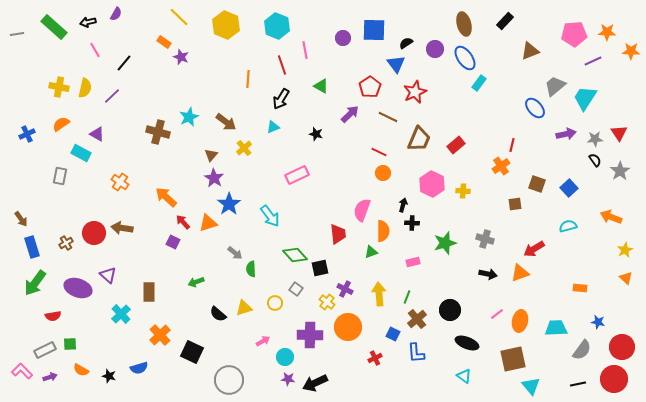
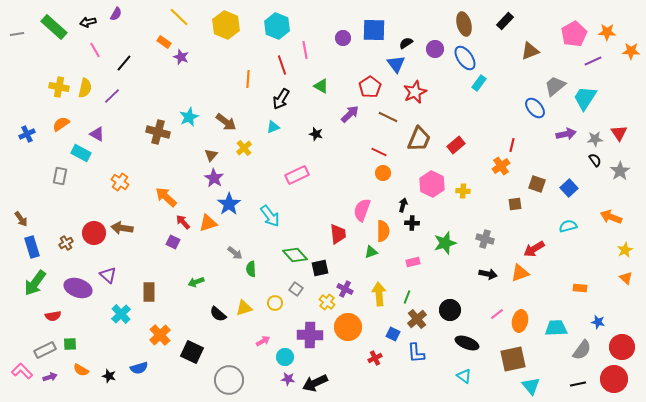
pink pentagon at (574, 34): rotated 25 degrees counterclockwise
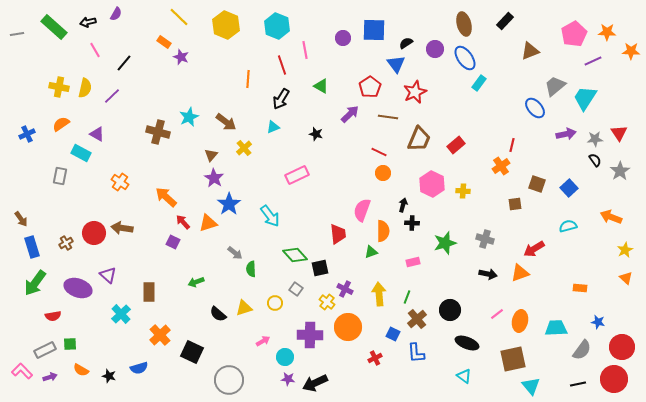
brown line at (388, 117): rotated 18 degrees counterclockwise
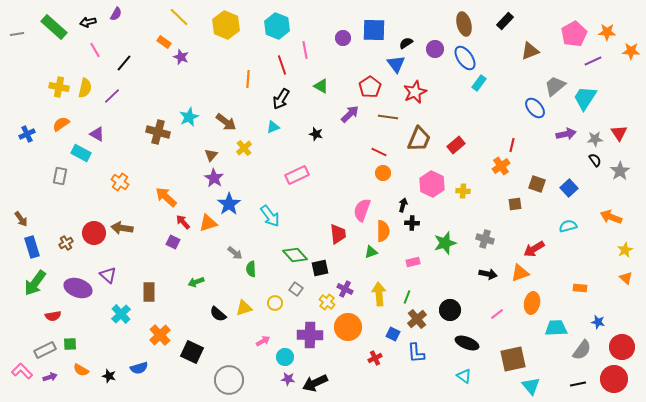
orange ellipse at (520, 321): moved 12 px right, 18 px up
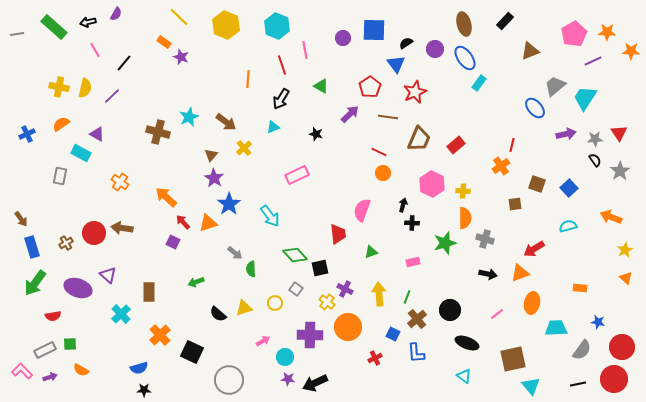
orange semicircle at (383, 231): moved 82 px right, 13 px up
black star at (109, 376): moved 35 px right, 14 px down; rotated 16 degrees counterclockwise
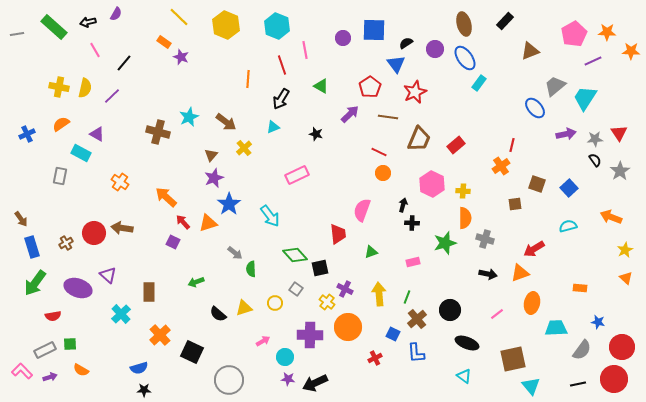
purple star at (214, 178): rotated 18 degrees clockwise
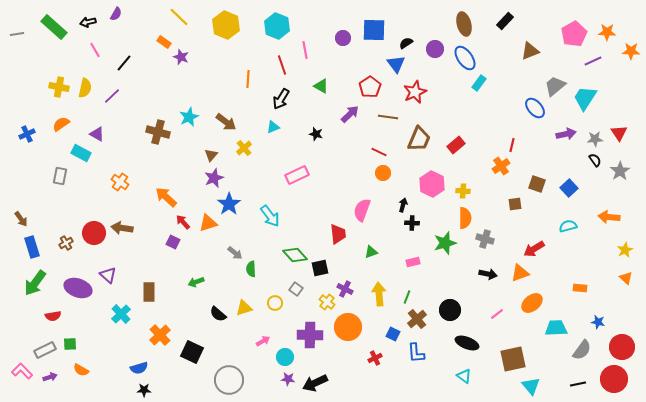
orange arrow at (611, 217): moved 2 px left; rotated 15 degrees counterclockwise
orange ellipse at (532, 303): rotated 40 degrees clockwise
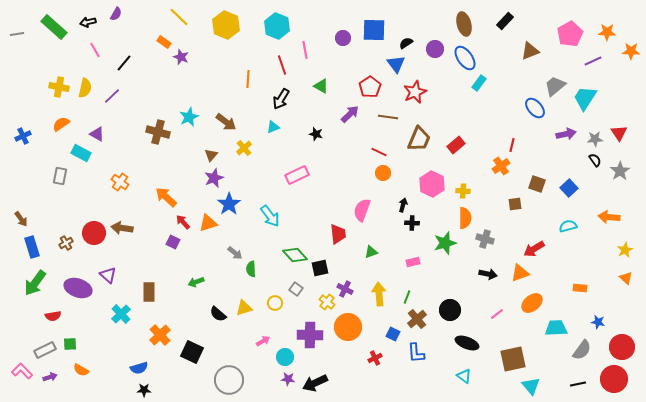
pink pentagon at (574, 34): moved 4 px left
blue cross at (27, 134): moved 4 px left, 2 px down
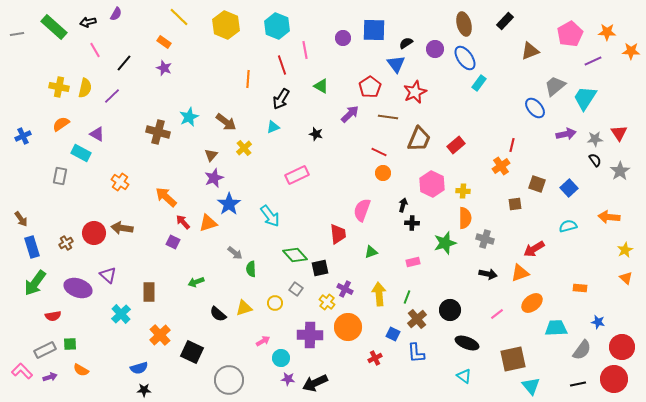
purple star at (181, 57): moved 17 px left, 11 px down
cyan circle at (285, 357): moved 4 px left, 1 px down
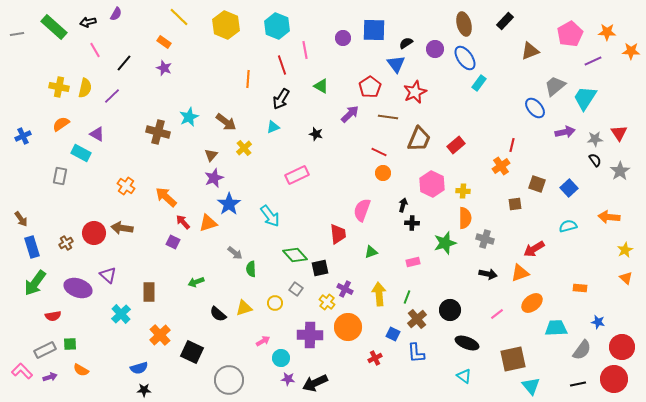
purple arrow at (566, 134): moved 1 px left, 2 px up
orange cross at (120, 182): moved 6 px right, 4 px down
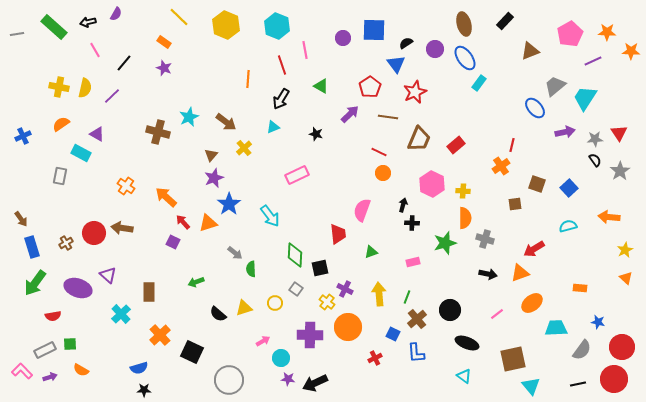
green diamond at (295, 255): rotated 45 degrees clockwise
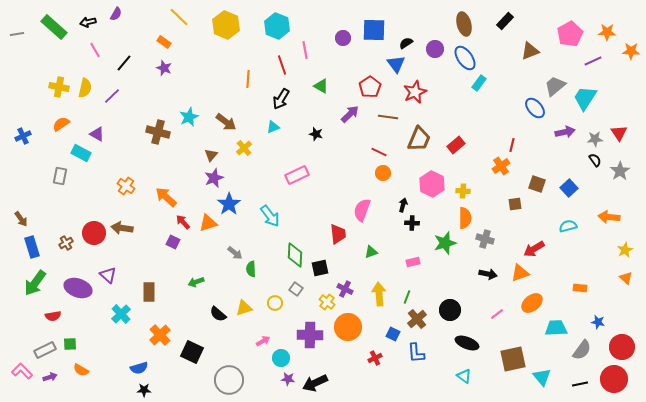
black line at (578, 384): moved 2 px right
cyan triangle at (531, 386): moved 11 px right, 9 px up
